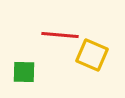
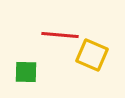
green square: moved 2 px right
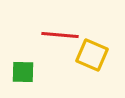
green square: moved 3 px left
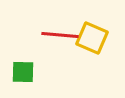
yellow square: moved 17 px up
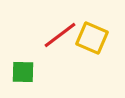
red line: rotated 42 degrees counterclockwise
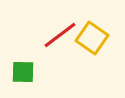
yellow square: rotated 12 degrees clockwise
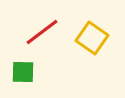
red line: moved 18 px left, 3 px up
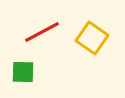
red line: rotated 9 degrees clockwise
